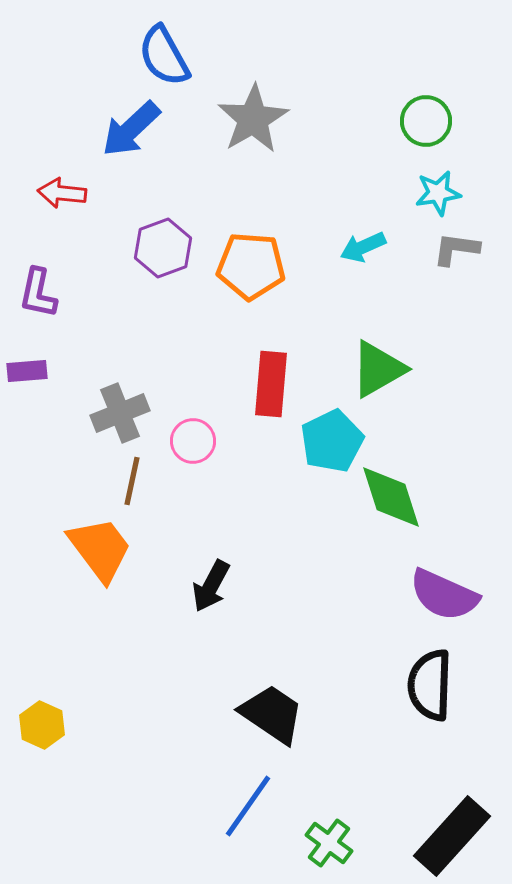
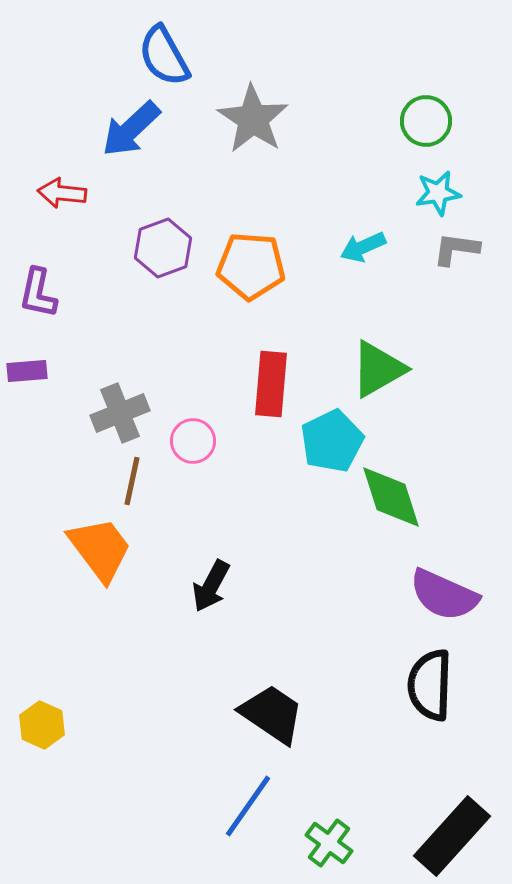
gray star: rotated 8 degrees counterclockwise
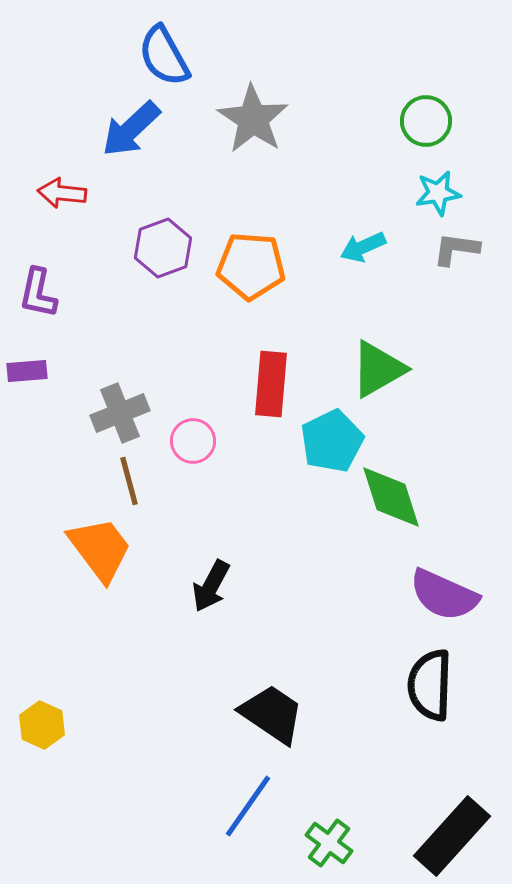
brown line: moved 3 px left; rotated 27 degrees counterclockwise
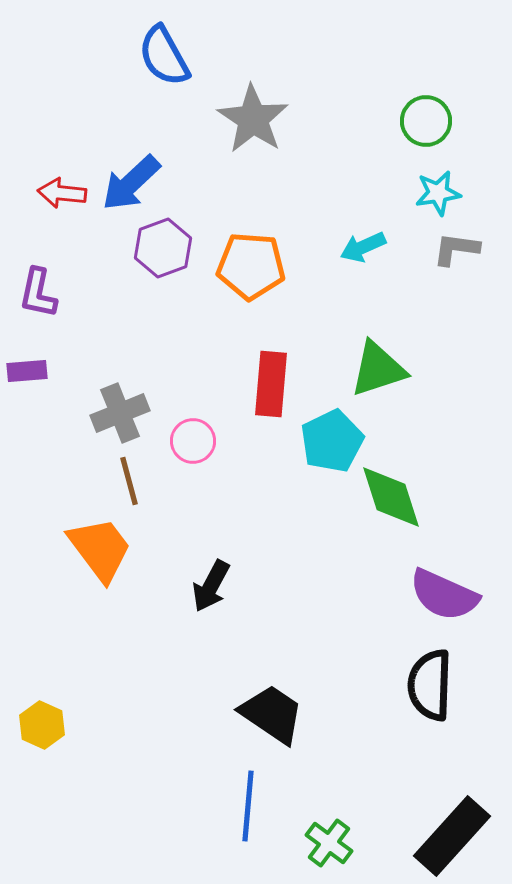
blue arrow: moved 54 px down
green triangle: rotated 12 degrees clockwise
blue line: rotated 30 degrees counterclockwise
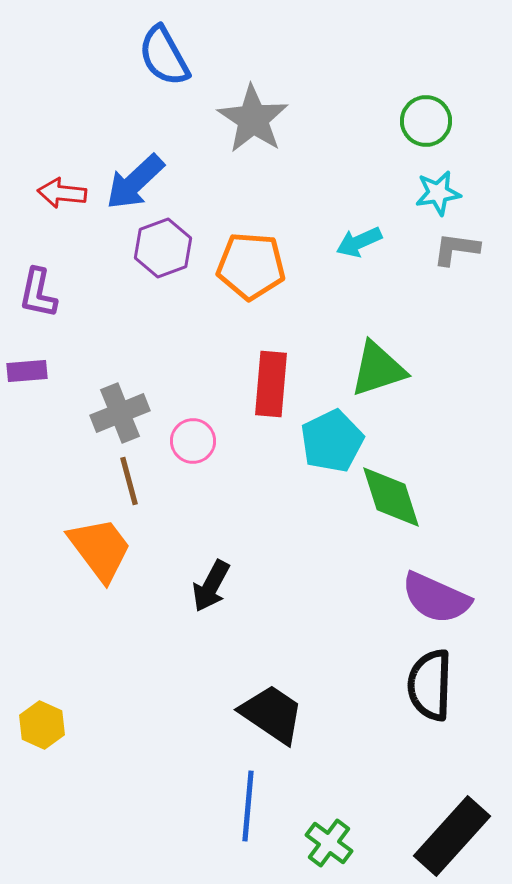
blue arrow: moved 4 px right, 1 px up
cyan arrow: moved 4 px left, 5 px up
purple semicircle: moved 8 px left, 3 px down
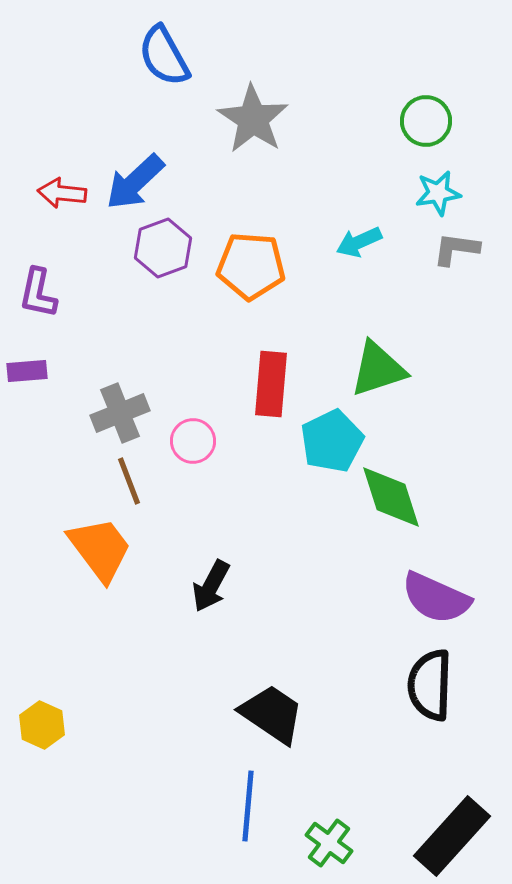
brown line: rotated 6 degrees counterclockwise
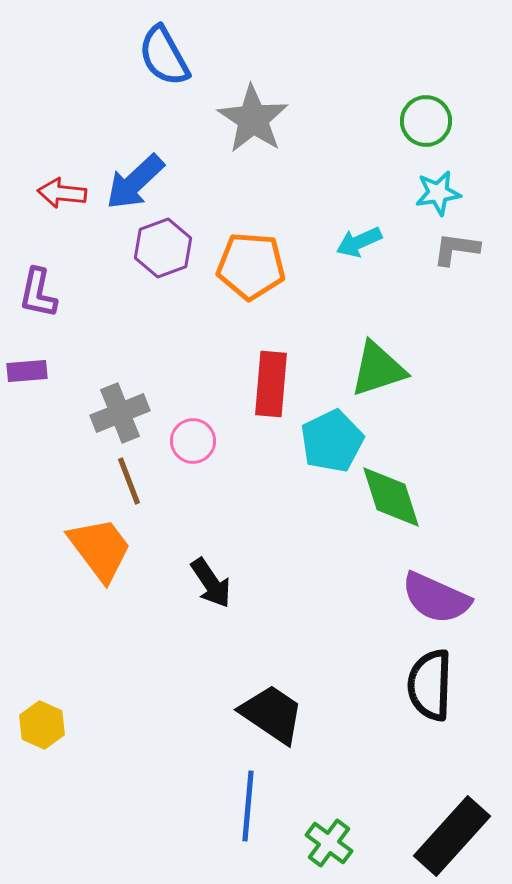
black arrow: moved 3 px up; rotated 62 degrees counterclockwise
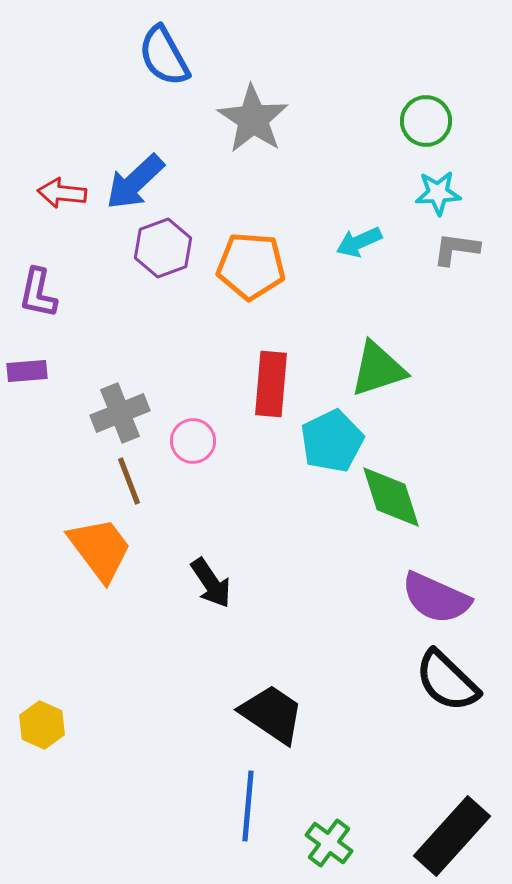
cyan star: rotated 6 degrees clockwise
black semicircle: moved 17 px right, 4 px up; rotated 48 degrees counterclockwise
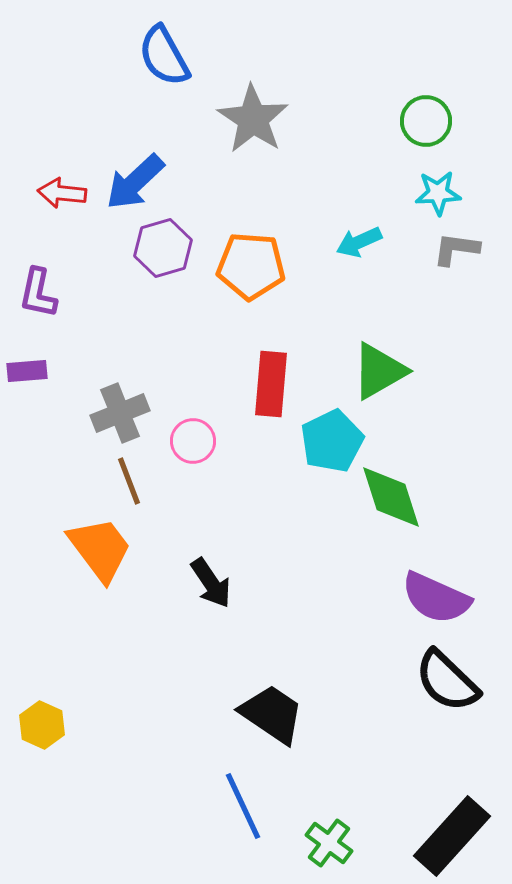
purple hexagon: rotated 4 degrees clockwise
green triangle: moved 1 px right, 2 px down; rotated 12 degrees counterclockwise
blue line: moved 5 px left; rotated 30 degrees counterclockwise
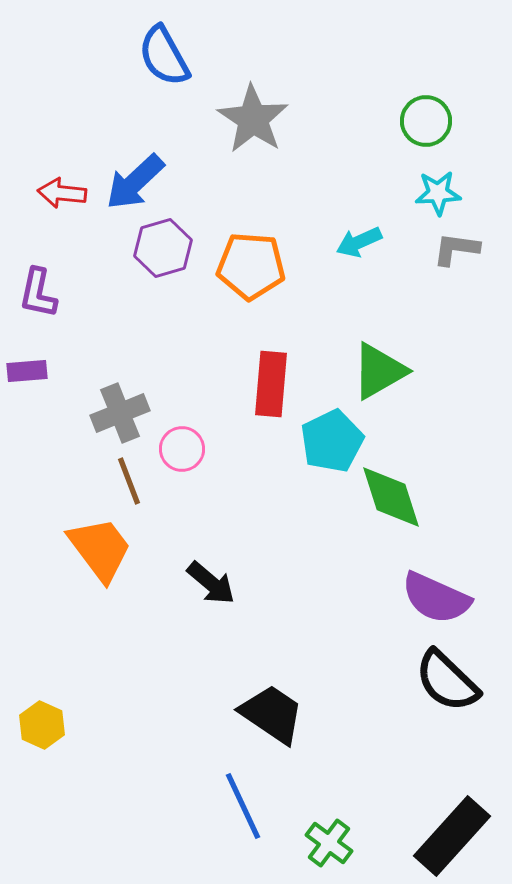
pink circle: moved 11 px left, 8 px down
black arrow: rotated 16 degrees counterclockwise
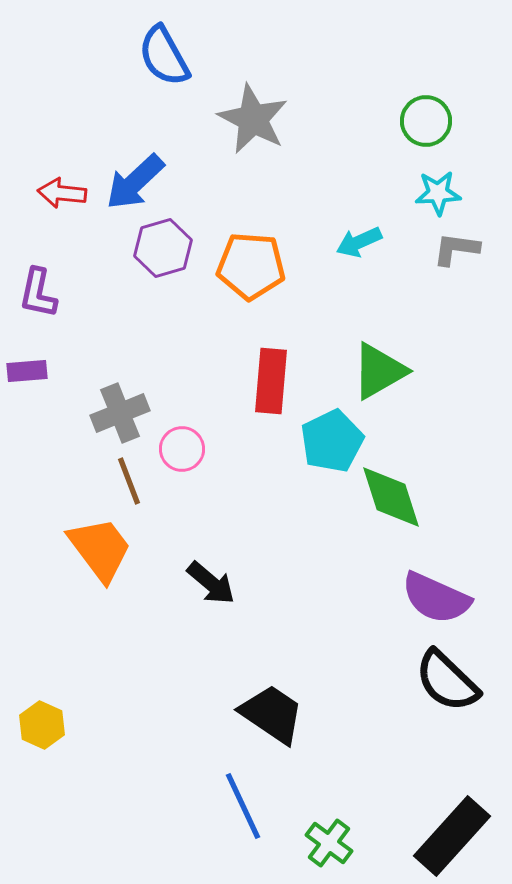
gray star: rotated 6 degrees counterclockwise
red rectangle: moved 3 px up
